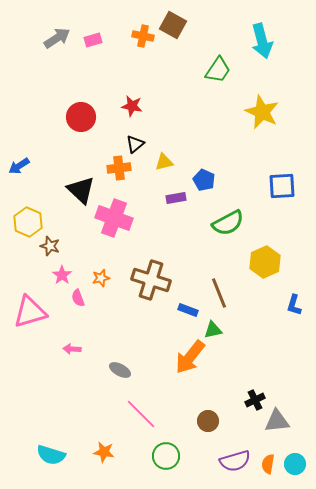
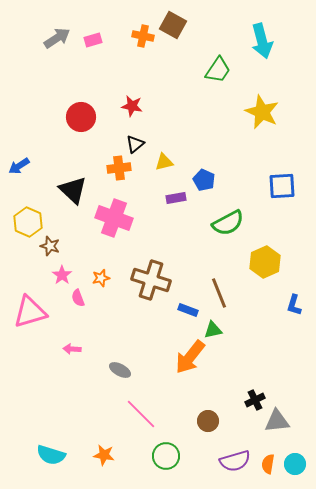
black triangle at (81, 190): moved 8 px left
orange star at (104, 452): moved 3 px down
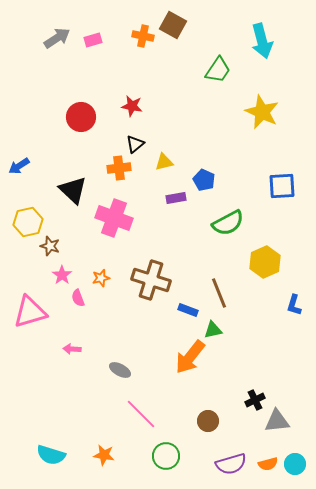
yellow hexagon at (28, 222): rotated 24 degrees clockwise
purple semicircle at (235, 461): moved 4 px left, 3 px down
orange semicircle at (268, 464): rotated 114 degrees counterclockwise
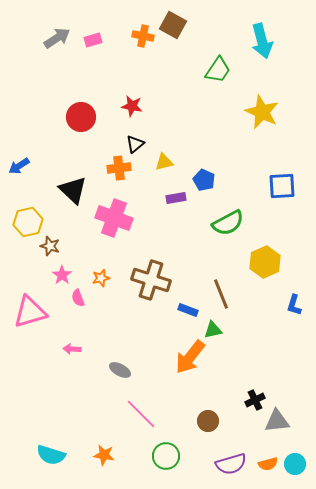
brown line at (219, 293): moved 2 px right, 1 px down
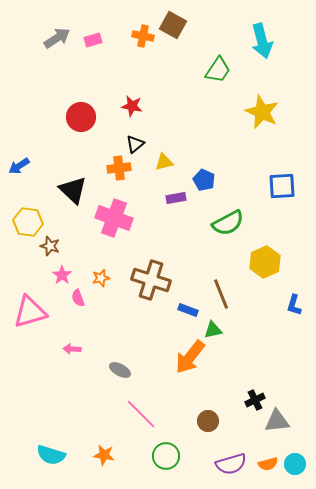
yellow hexagon at (28, 222): rotated 20 degrees clockwise
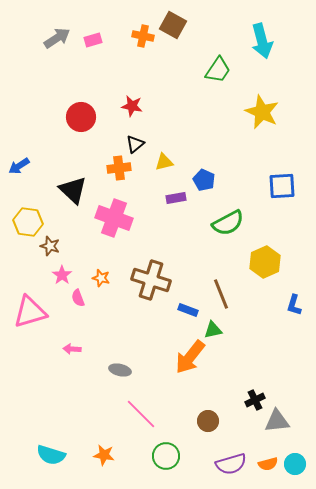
orange star at (101, 278): rotated 30 degrees clockwise
gray ellipse at (120, 370): rotated 15 degrees counterclockwise
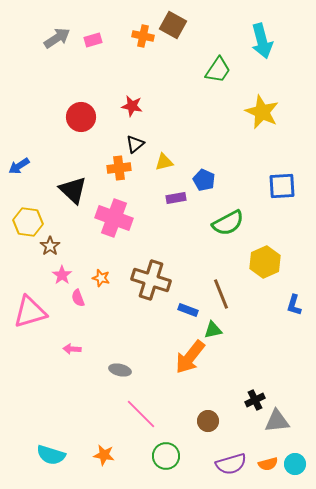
brown star at (50, 246): rotated 18 degrees clockwise
